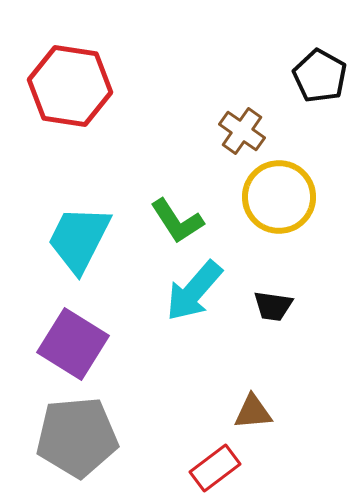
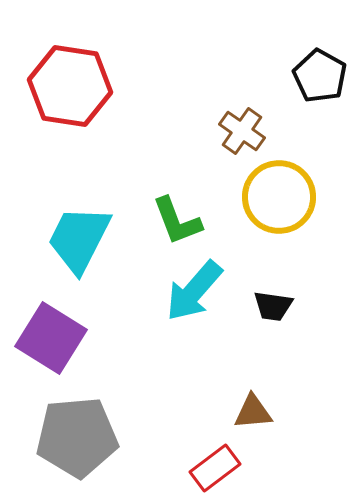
green L-shape: rotated 12 degrees clockwise
purple square: moved 22 px left, 6 px up
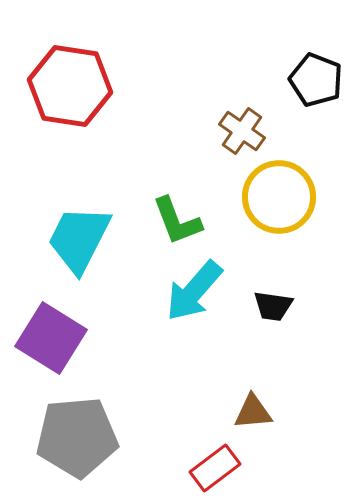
black pentagon: moved 4 px left, 4 px down; rotated 8 degrees counterclockwise
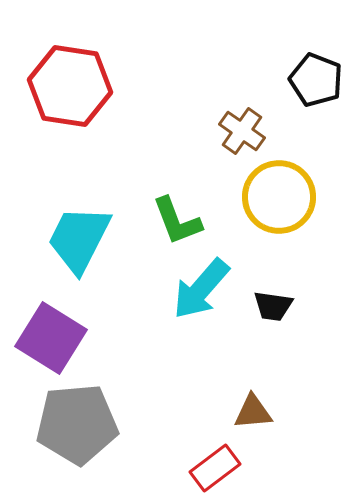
cyan arrow: moved 7 px right, 2 px up
gray pentagon: moved 13 px up
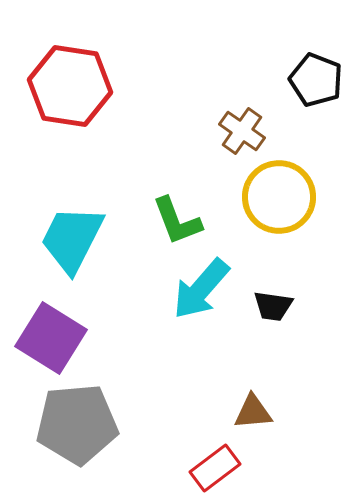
cyan trapezoid: moved 7 px left
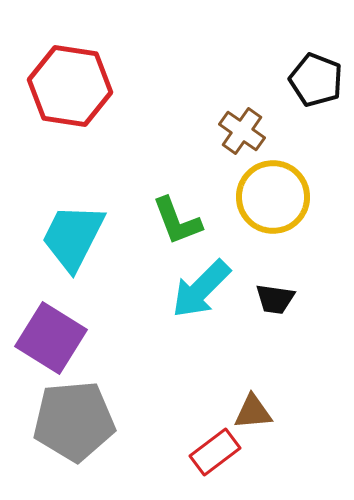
yellow circle: moved 6 px left
cyan trapezoid: moved 1 px right, 2 px up
cyan arrow: rotated 4 degrees clockwise
black trapezoid: moved 2 px right, 7 px up
gray pentagon: moved 3 px left, 3 px up
red rectangle: moved 16 px up
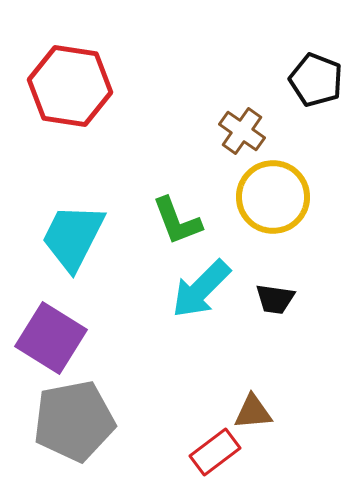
gray pentagon: rotated 6 degrees counterclockwise
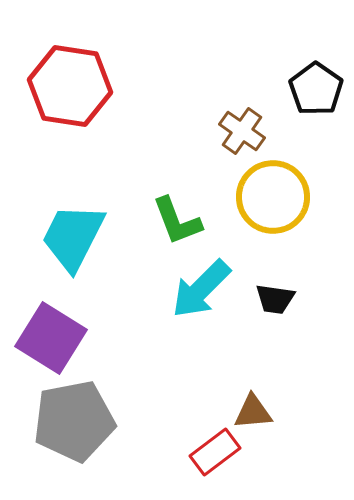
black pentagon: moved 9 px down; rotated 14 degrees clockwise
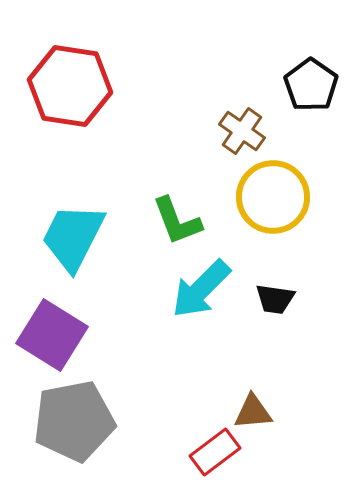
black pentagon: moved 5 px left, 4 px up
purple square: moved 1 px right, 3 px up
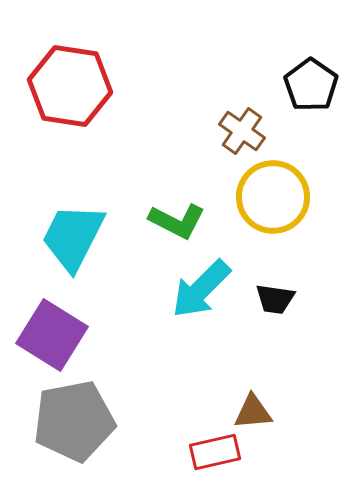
green L-shape: rotated 42 degrees counterclockwise
red rectangle: rotated 24 degrees clockwise
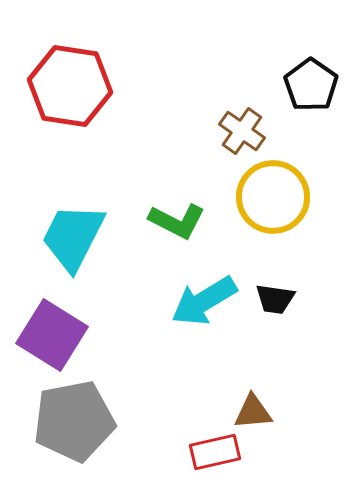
cyan arrow: moved 3 px right, 12 px down; rotated 14 degrees clockwise
